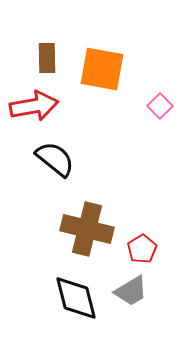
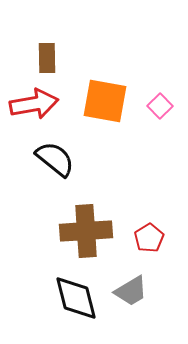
orange square: moved 3 px right, 32 px down
red arrow: moved 2 px up
brown cross: moved 1 px left, 2 px down; rotated 18 degrees counterclockwise
red pentagon: moved 7 px right, 11 px up
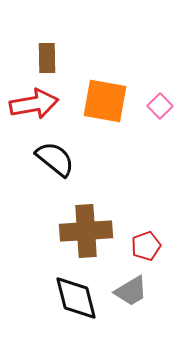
red pentagon: moved 3 px left, 8 px down; rotated 12 degrees clockwise
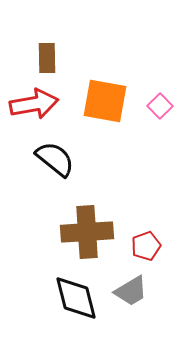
brown cross: moved 1 px right, 1 px down
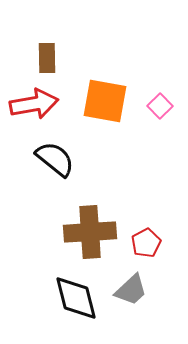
brown cross: moved 3 px right
red pentagon: moved 3 px up; rotated 8 degrees counterclockwise
gray trapezoid: moved 1 px up; rotated 12 degrees counterclockwise
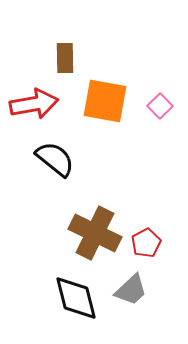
brown rectangle: moved 18 px right
brown cross: moved 5 px right, 1 px down; rotated 30 degrees clockwise
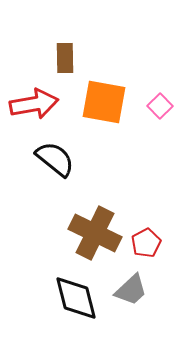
orange square: moved 1 px left, 1 px down
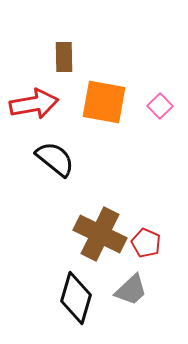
brown rectangle: moved 1 px left, 1 px up
brown cross: moved 5 px right, 1 px down
red pentagon: rotated 20 degrees counterclockwise
black diamond: rotated 30 degrees clockwise
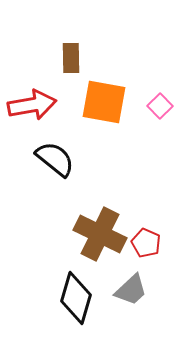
brown rectangle: moved 7 px right, 1 px down
red arrow: moved 2 px left, 1 px down
